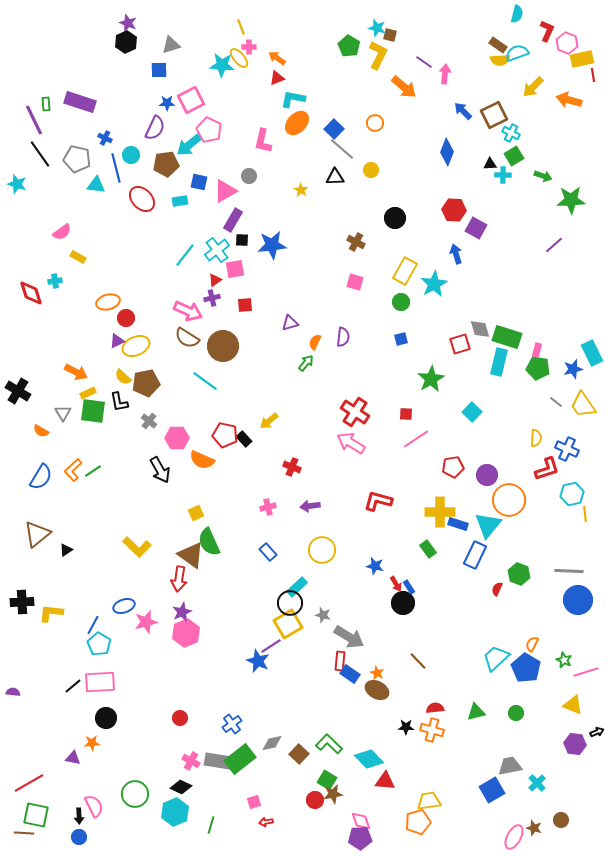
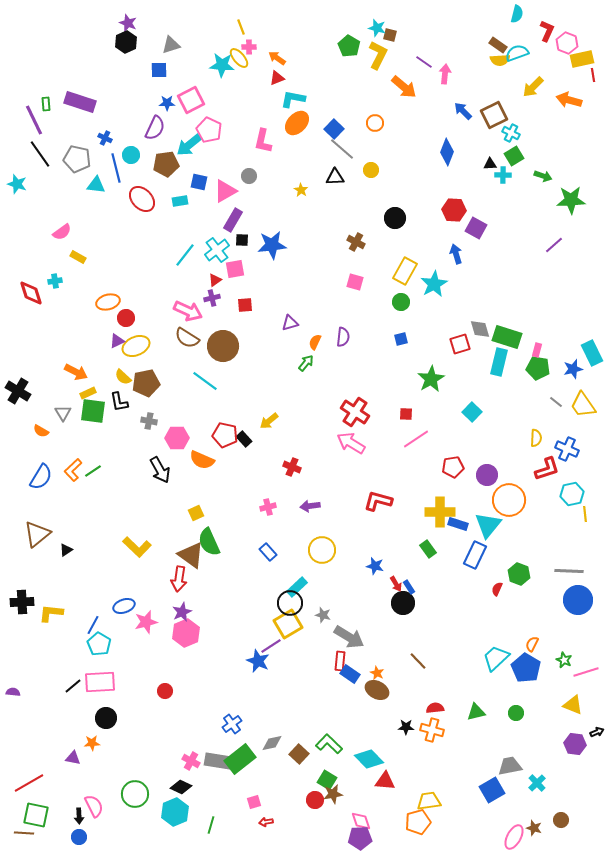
gray cross at (149, 421): rotated 28 degrees counterclockwise
red circle at (180, 718): moved 15 px left, 27 px up
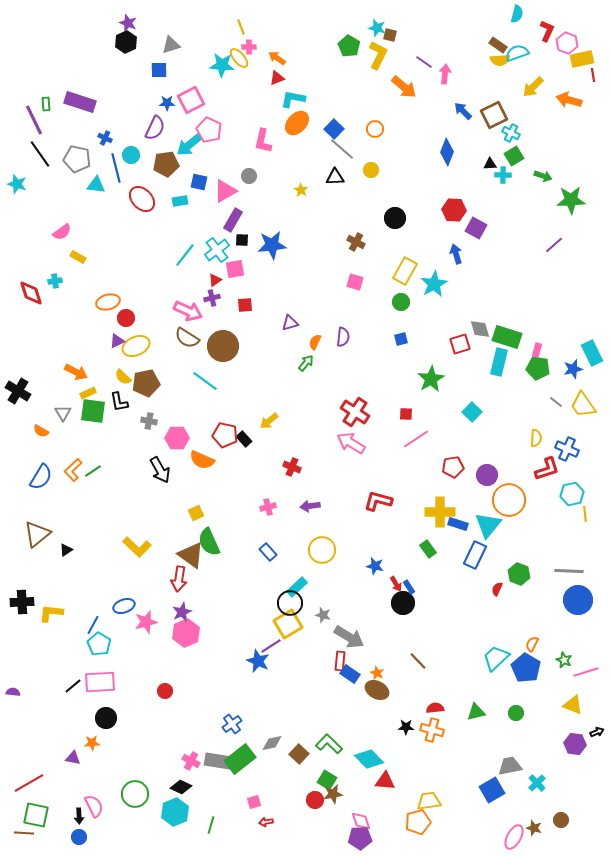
orange circle at (375, 123): moved 6 px down
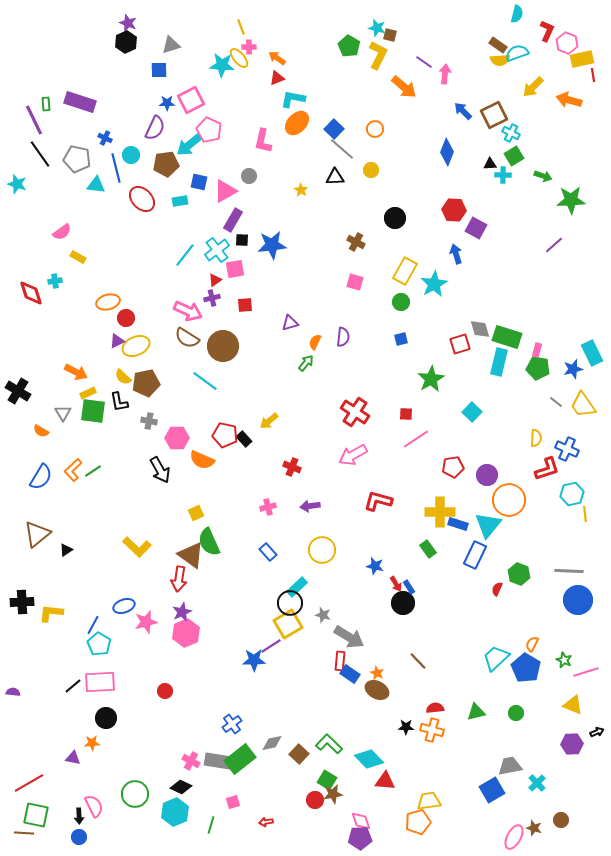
pink arrow at (351, 443): moved 2 px right, 12 px down; rotated 60 degrees counterclockwise
blue star at (258, 661): moved 4 px left, 1 px up; rotated 25 degrees counterclockwise
purple hexagon at (575, 744): moved 3 px left; rotated 10 degrees counterclockwise
pink square at (254, 802): moved 21 px left
